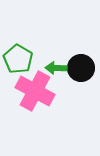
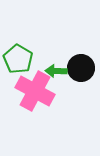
green arrow: moved 3 px down
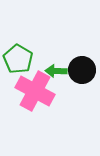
black circle: moved 1 px right, 2 px down
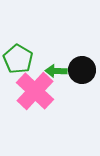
pink cross: rotated 15 degrees clockwise
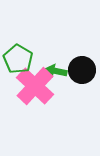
green arrow: rotated 10 degrees clockwise
pink cross: moved 5 px up
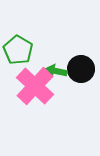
green pentagon: moved 9 px up
black circle: moved 1 px left, 1 px up
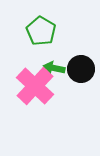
green pentagon: moved 23 px right, 19 px up
green arrow: moved 2 px left, 3 px up
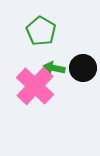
black circle: moved 2 px right, 1 px up
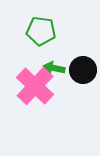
green pentagon: rotated 24 degrees counterclockwise
black circle: moved 2 px down
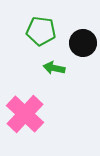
black circle: moved 27 px up
pink cross: moved 10 px left, 28 px down
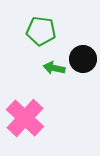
black circle: moved 16 px down
pink cross: moved 4 px down
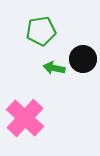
green pentagon: rotated 16 degrees counterclockwise
